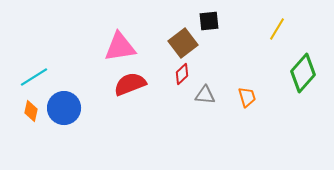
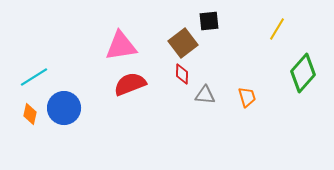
pink triangle: moved 1 px right, 1 px up
red diamond: rotated 45 degrees counterclockwise
orange diamond: moved 1 px left, 3 px down
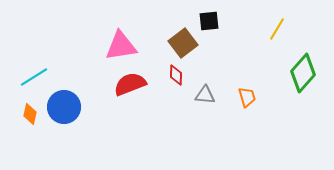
red diamond: moved 6 px left, 1 px down
blue circle: moved 1 px up
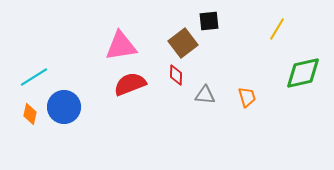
green diamond: rotated 36 degrees clockwise
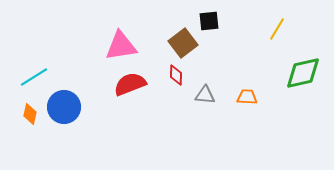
orange trapezoid: rotated 70 degrees counterclockwise
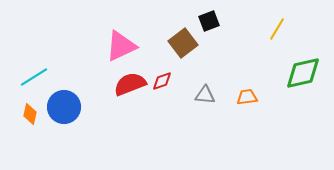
black square: rotated 15 degrees counterclockwise
pink triangle: rotated 16 degrees counterclockwise
red diamond: moved 14 px left, 6 px down; rotated 70 degrees clockwise
orange trapezoid: rotated 10 degrees counterclockwise
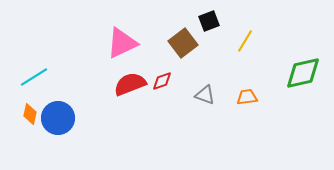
yellow line: moved 32 px left, 12 px down
pink triangle: moved 1 px right, 3 px up
gray triangle: rotated 15 degrees clockwise
blue circle: moved 6 px left, 11 px down
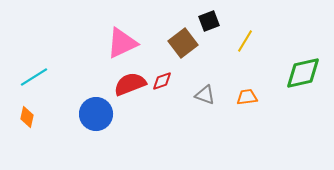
orange diamond: moved 3 px left, 3 px down
blue circle: moved 38 px right, 4 px up
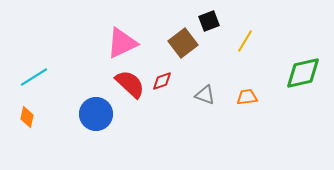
red semicircle: rotated 64 degrees clockwise
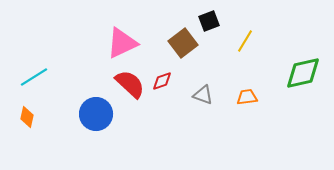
gray triangle: moved 2 px left
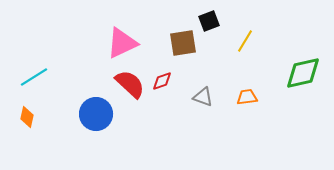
brown square: rotated 28 degrees clockwise
gray triangle: moved 2 px down
